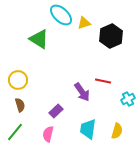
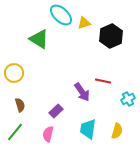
yellow circle: moved 4 px left, 7 px up
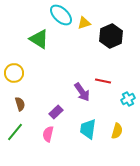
brown semicircle: moved 1 px up
purple rectangle: moved 1 px down
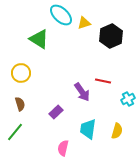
yellow circle: moved 7 px right
pink semicircle: moved 15 px right, 14 px down
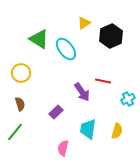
cyan ellipse: moved 5 px right, 34 px down; rotated 10 degrees clockwise
yellow triangle: rotated 16 degrees counterclockwise
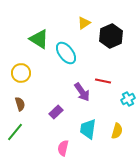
cyan ellipse: moved 4 px down
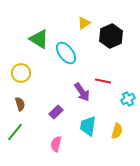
cyan trapezoid: moved 3 px up
pink semicircle: moved 7 px left, 4 px up
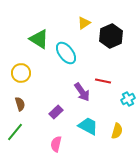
cyan trapezoid: rotated 110 degrees clockwise
